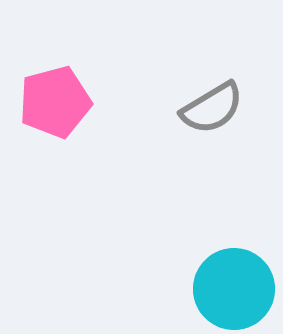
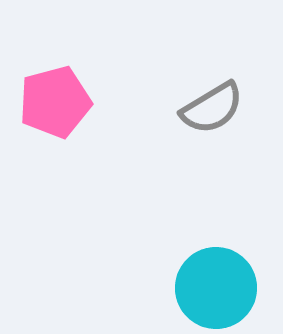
cyan circle: moved 18 px left, 1 px up
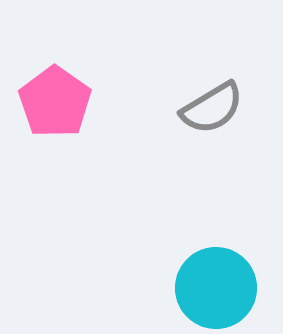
pink pentagon: rotated 22 degrees counterclockwise
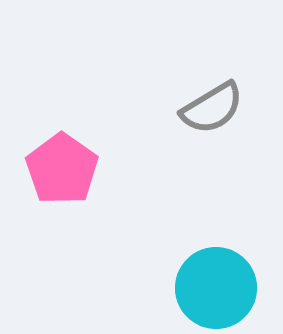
pink pentagon: moved 7 px right, 67 px down
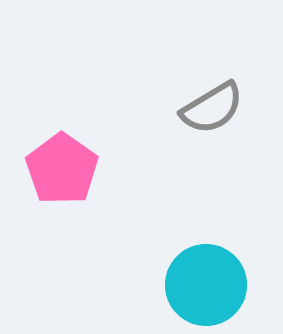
cyan circle: moved 10 px left, 3 px up
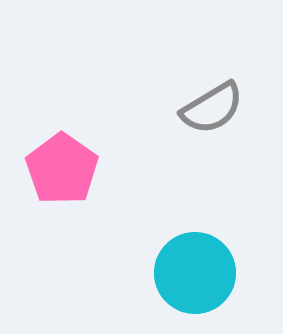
cyan circle: moved 11 px left, 12 px up
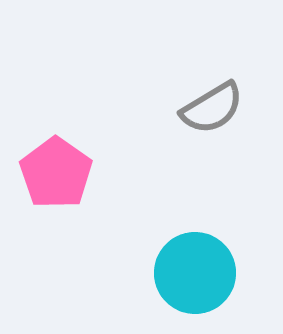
pink pentagon: moved 6 px left, 4 px down
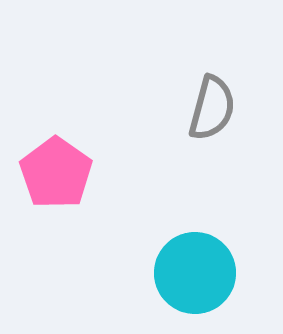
gray semicircle: rotated 44 degrees counterclockwise
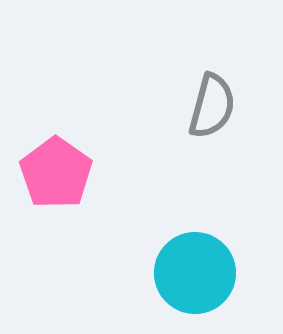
gray semicircle: moved 2 px up
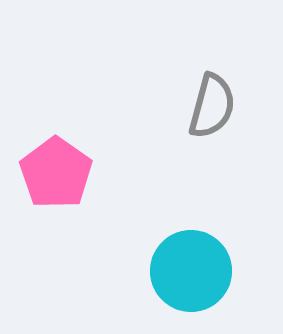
cyan circle: moved 4 px left, 2 px up
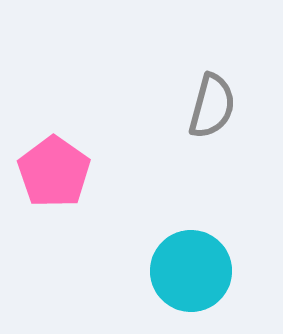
pink pentagon: moved 2 px left, 1 px up
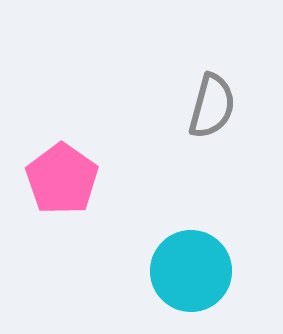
pink pentagon: moved 8 px right, 7 px down
